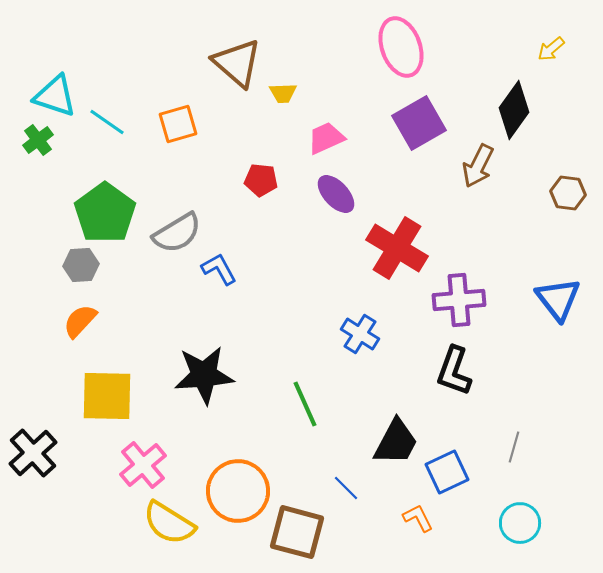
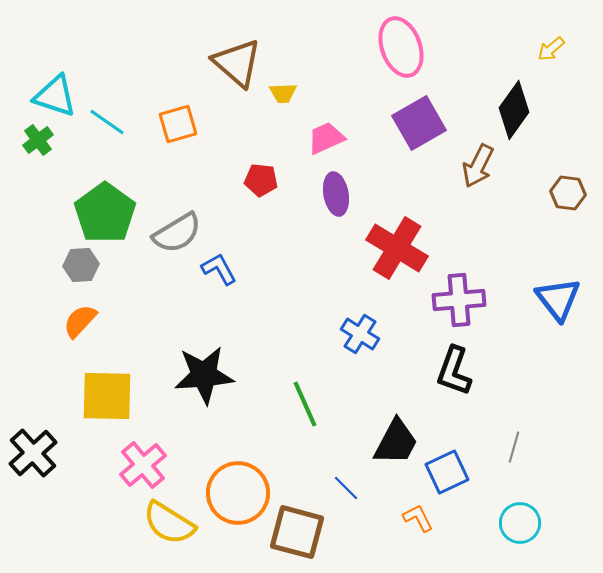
purple ellipse: rotated 33 degrees clockwise
orange circle: moved 2 px down
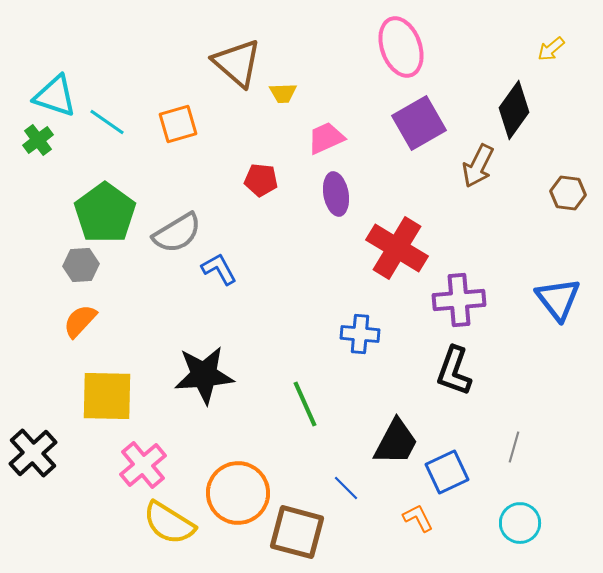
blue cross: rotated 27 degrees counterclockwise
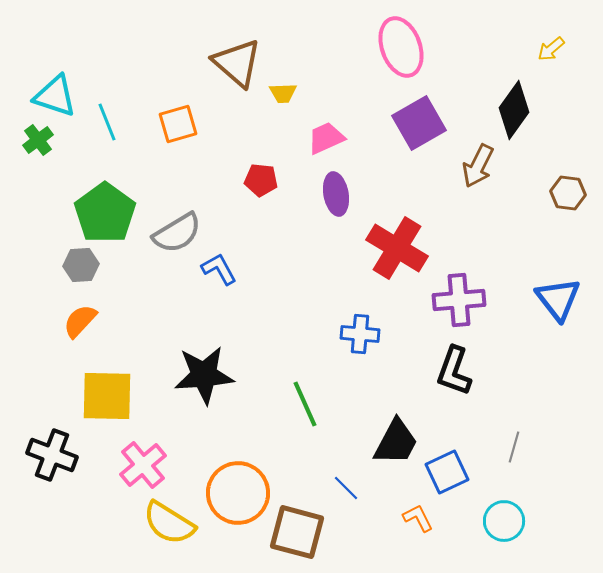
cyan line: rotated 33 degrees clockwise
black cross: moved 19 px right, 2 px down; rotated 27 degrees counterclockwise
cyan circle: moved 16 px left, 2 px up
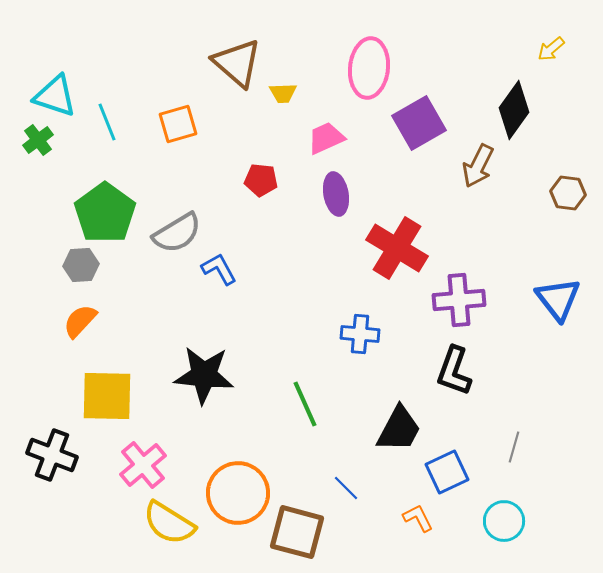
pink ellipse: moved 32 px left, 21 px down; rotated 26 degrees clockwise
black star: rotated 10 degrees clockwise
black trapezoid: moved 3 px right, 13 px up
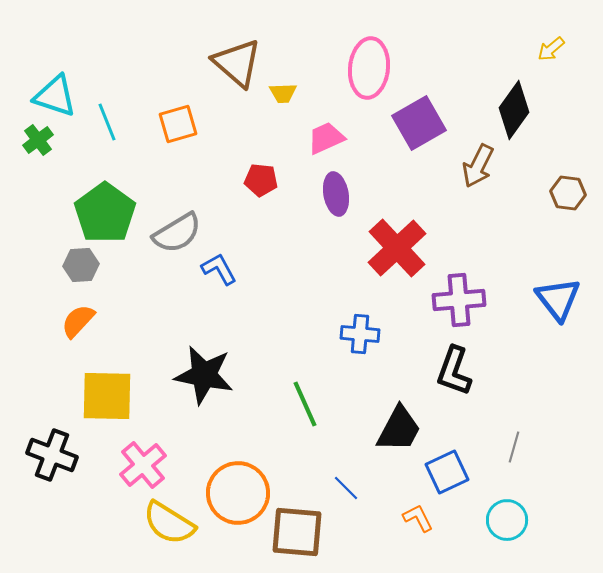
red cross: rotated 16 degrees clockwise
orange semicircle: moved 2 px left
black star: rotated 6 degrees clockwise
cyan circle: moved 3 px right, 1 px up
brown square: rotated 10 degrees counterclockwise
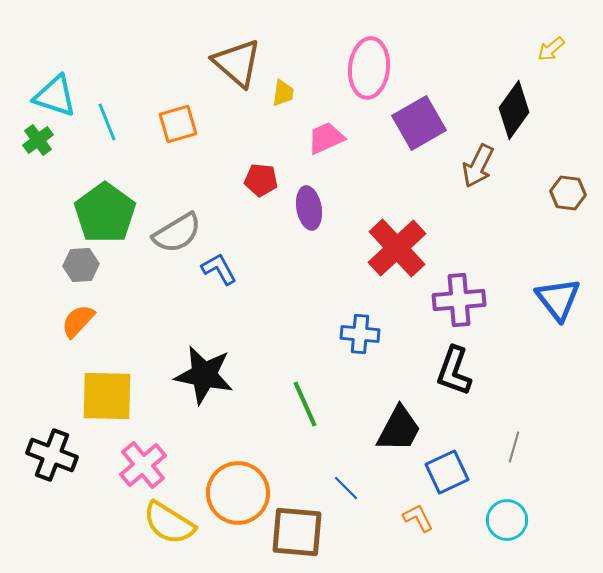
yellow trapezoid: rotated 80 degrees counterclockwise
purple ellipse: moved 27 px left, 14 px down
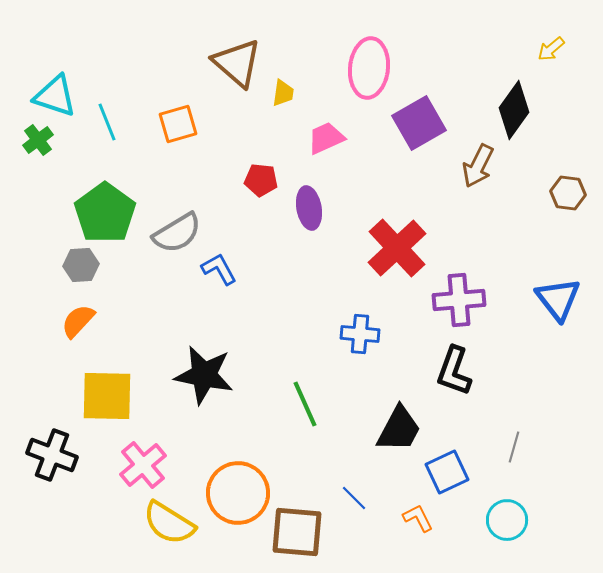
blue line: moved 8 px right, 10 px down
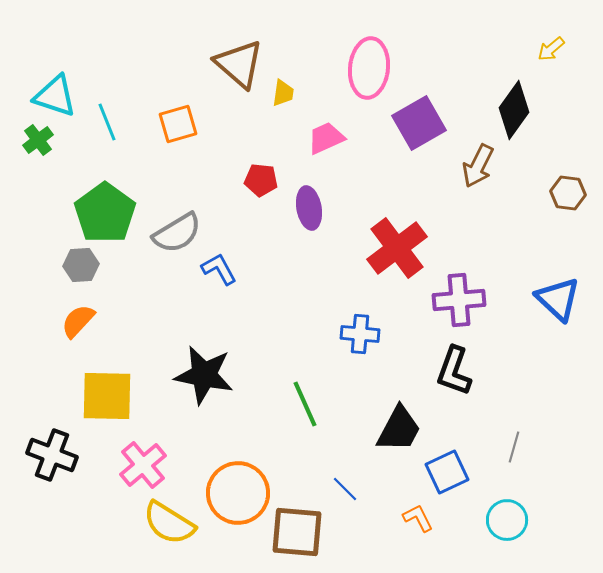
brown triangle: moved 2 px right, 1 px down
red cross: rotated 6 degrees clockwise
blue triangle: rotated 9 degrees counterclockwise
blue line: moved 9 px left, 9 px up
